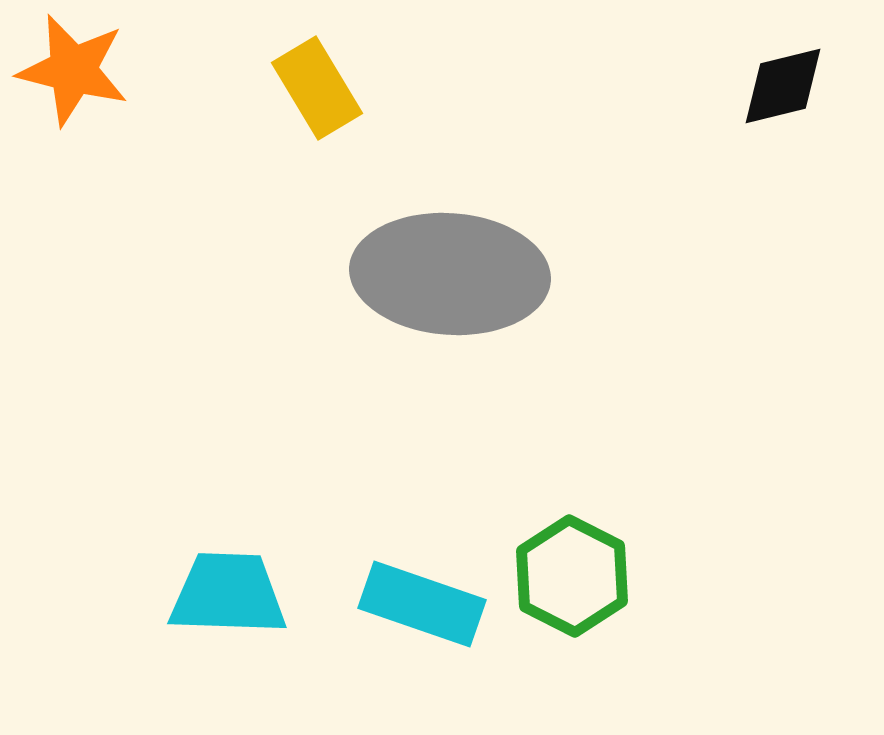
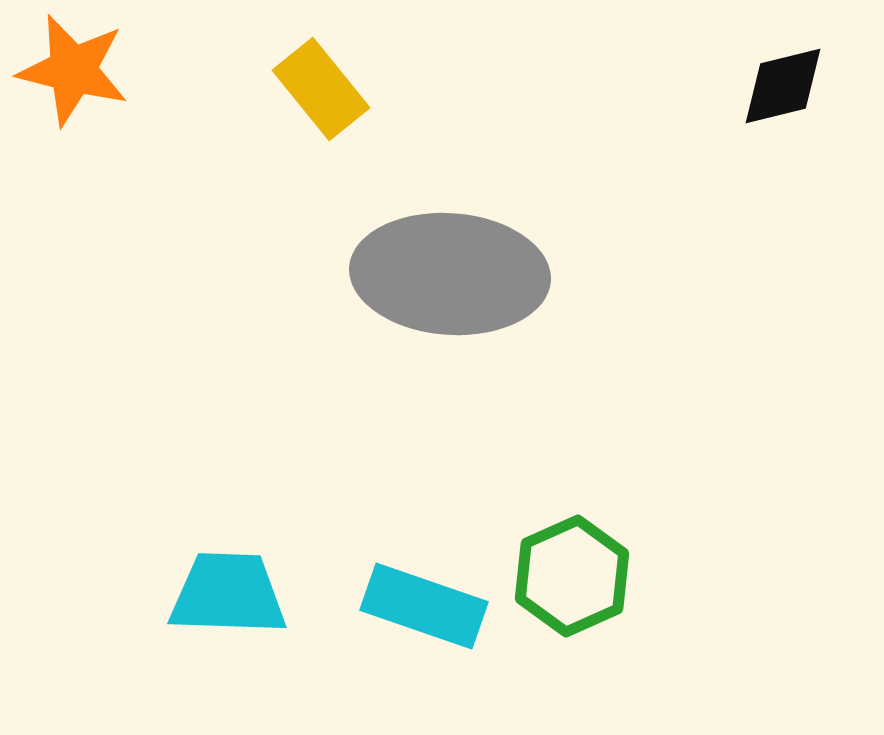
yellow rectangle: moved 4 px right, 1 px down; rotated 8 degrees counterclockwise
green hexagon: rotated 9 degrees clockwise
cyan rectangle: moved 2 px right, 2 px down
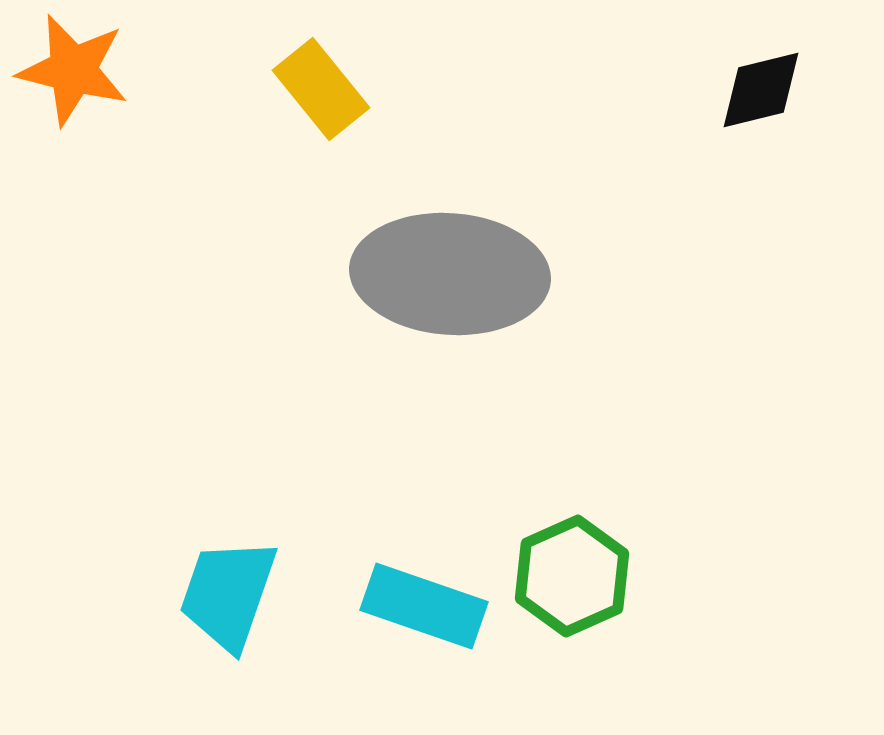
black diamond: moved 22 px left, 4 px down
cyan trapezoid: rotated 73 degrees counterclockwise
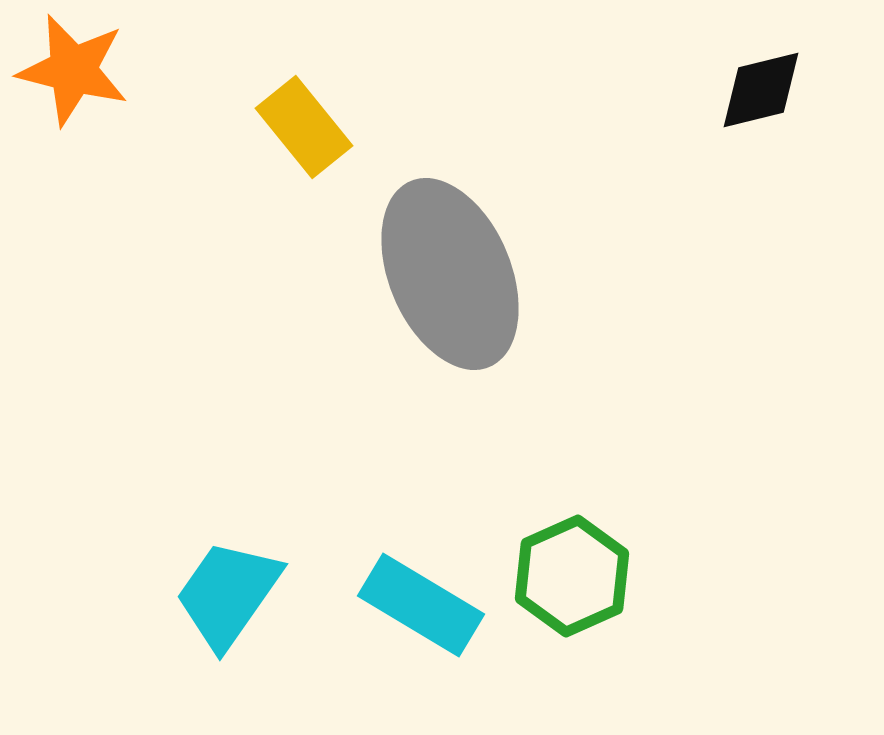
yellow rectangle: moved 17 px left, 38 px down
gray ellipse: rotated 63 degrees clockwise
cyan trapezoid: rotated 16 degrees clockwise
cyan rectangle: moved 3 px left, 1 px up; rotated 12 degrees clockwise
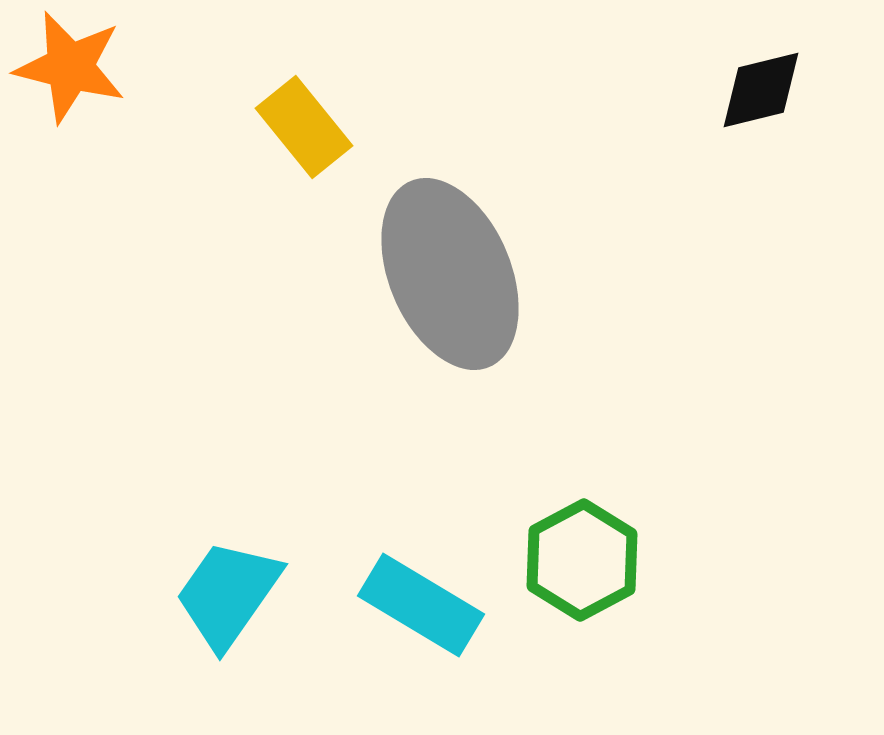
orange star: moved 3 px left, 3 px up
green hexagon: moved 10 px right, 16 px up; rotated 4 degrees counterclockwise
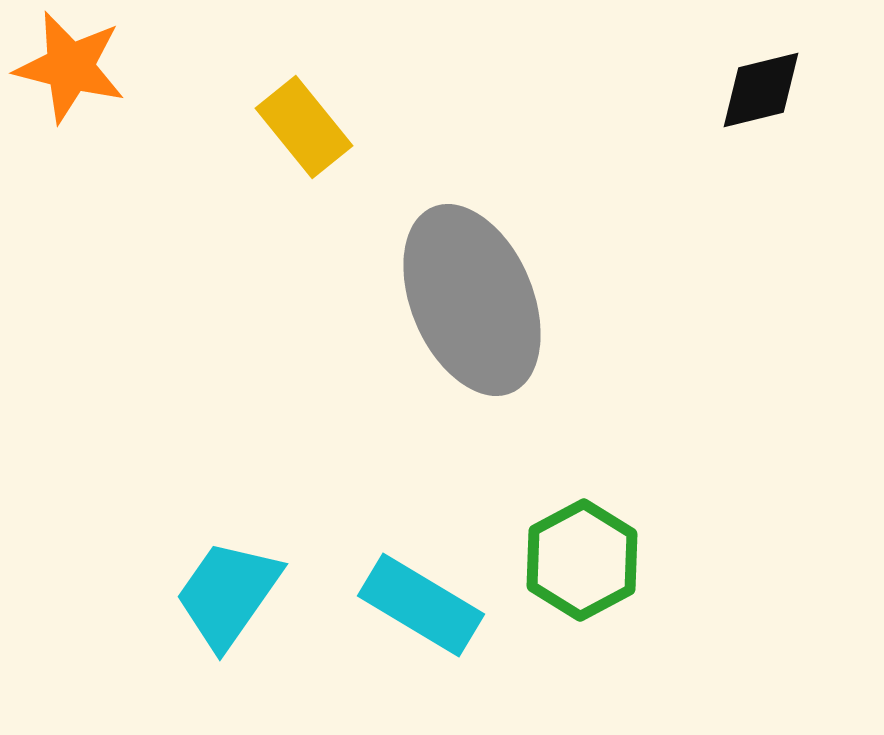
gray ellipse: moved 22 px right, 26 px down
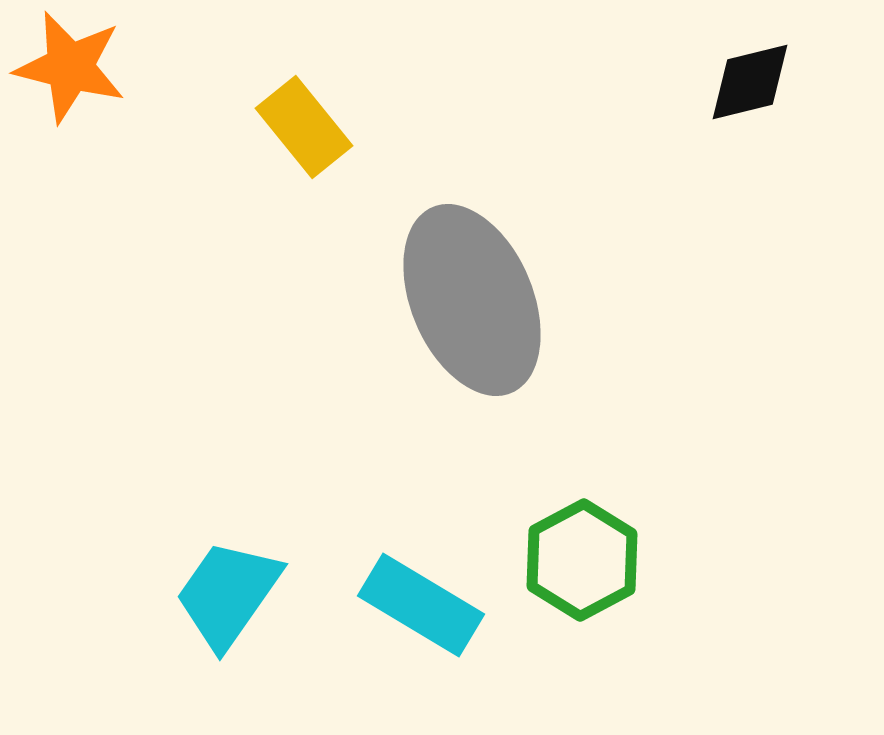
black diamond: moved 11 px left, 8 px up
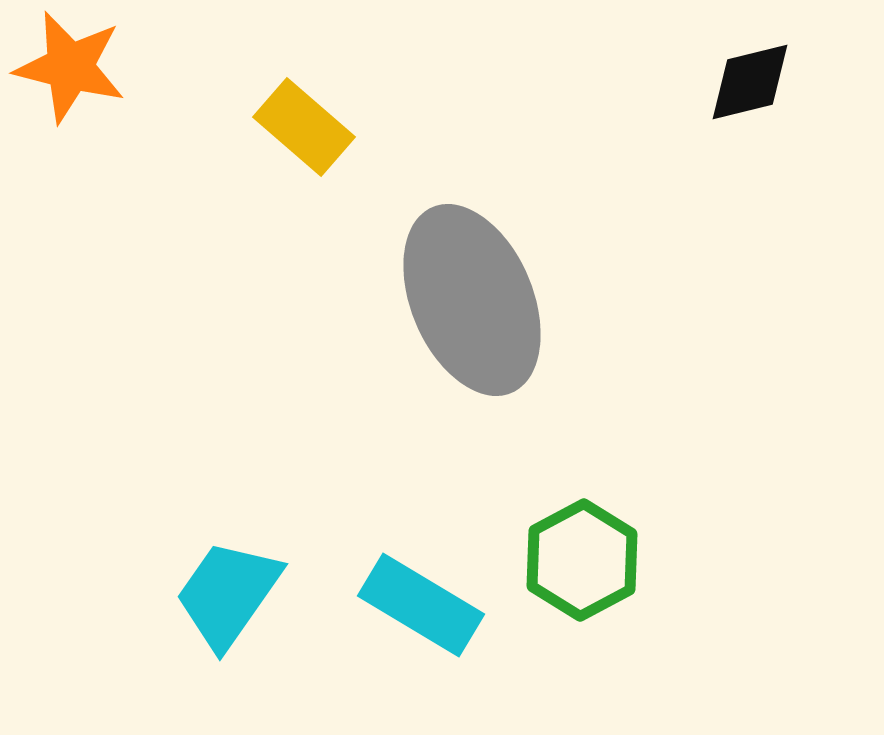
yellow rectangle: rotated 10 degrees counterclockwise
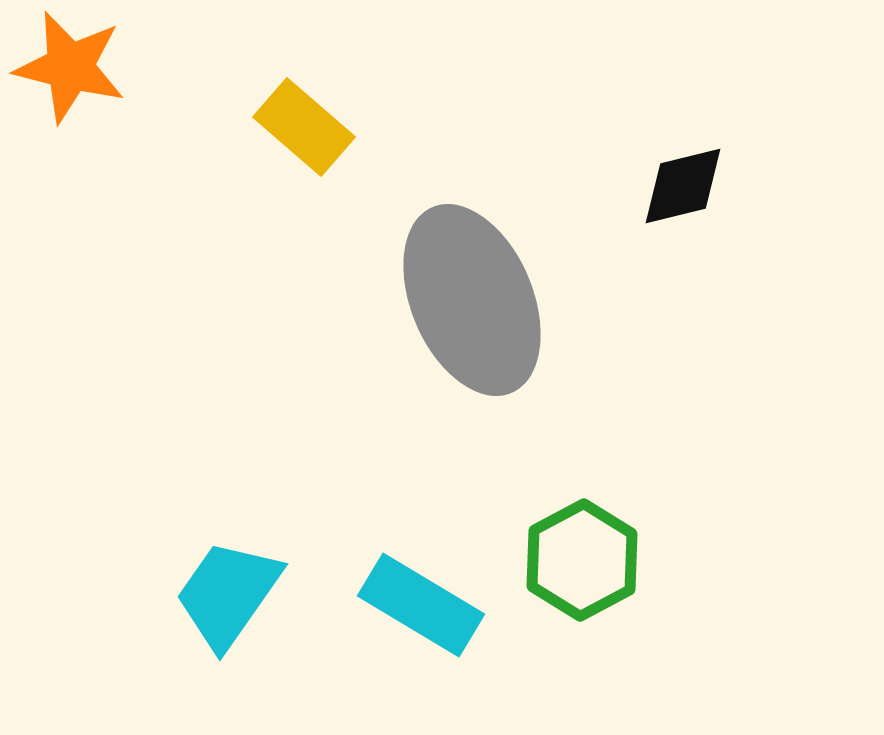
black diamond: moved 67 px left, 104 px down
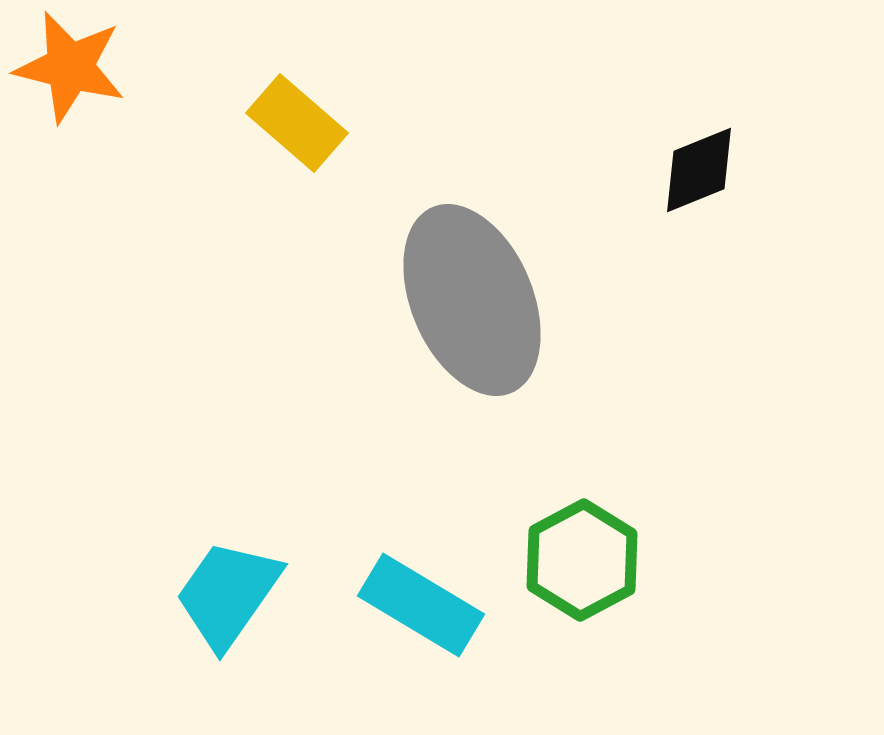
yellow rectangle: moved 7 px left, 4 px up
black diamond: moved 16 px right, 16 px up; rotated 8 degrees counterclockwise
